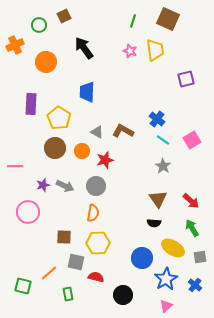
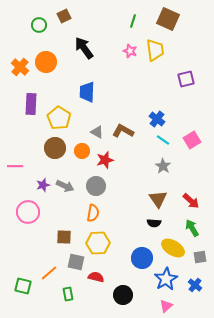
orange cross at (15, 45): moved 5 px right, 22 px down; rotated 24 degrees counterclockwise
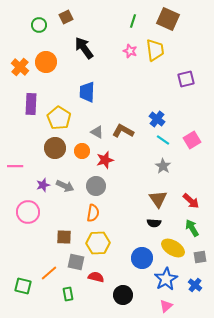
brown square at (64, 16): moved 2 px right, 1 px down
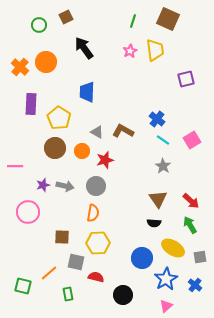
pink star at (130, 51): rotated 24 degrees clockwise
gray arrow at (65, 186): rotated 12 degrees counterclockwise
green arrow at (192, 228): moved 2 px left, 3 px up
brown square at (64, 237): moved 2 px left
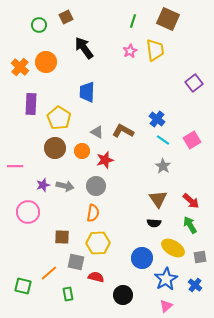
purple square at (186, 79): moved 8 px right, 4 px down; rotated 24 degrees counterclockwise
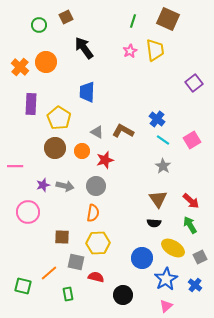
gray square at (200, 257): rotated 16 degrees counterclockwise
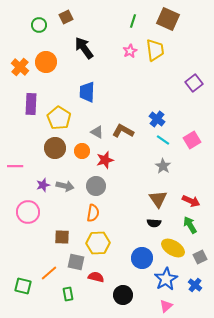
red arrow at (191, 201): rotated 18 degrees counterclockwise
